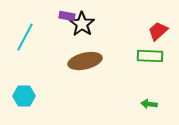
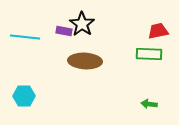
purple rectangle: moved 3 px left, 15 px down
red trapezoid: rotated 30 degrees clockwise
cyan line: rotated 68 degrees clockwise
green rectangle: moved 1 px left, 2 px up
brown ellipse: rotated 16 degrees clockwise
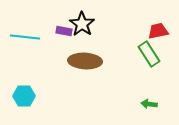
green rectangle: rotated 55 degrees clockwise
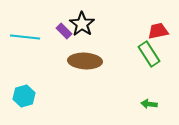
purple rectangle: rotated 35 degrees clockwise
cyan hexagon: rotated 15 degrees counterclockwise
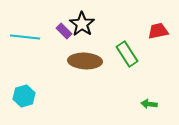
green rectangle: moved 22 px left
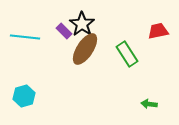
brown ellipse: moved 12 px up; rotated 60 degrees counterclockwise
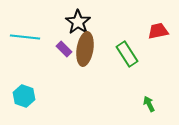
black star: moved 4 px left, 2 px up
purple rectangle: moved 18 px down
brown ellipse: rotated 24 degrees counterclockwise
cyan hexagon: rotated 25 degrees counterclockwise
green arrow: rotated 56 degrees clockwise
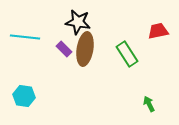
black star: rotated 25 degrees counterclockwise
cyan hexagon: rotated 10 degrees counterclockwise
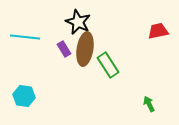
black star: rotated 15 degrees clockwise
purple rectangle: rotated 14 degrees clockwise
green rectangle: moved 19 px left, 11 px down
